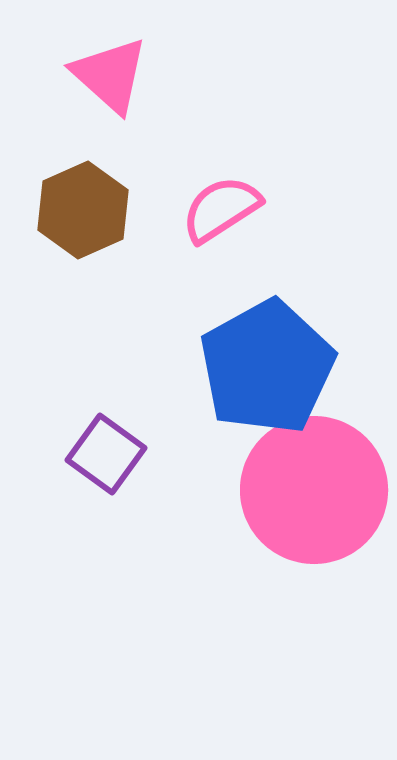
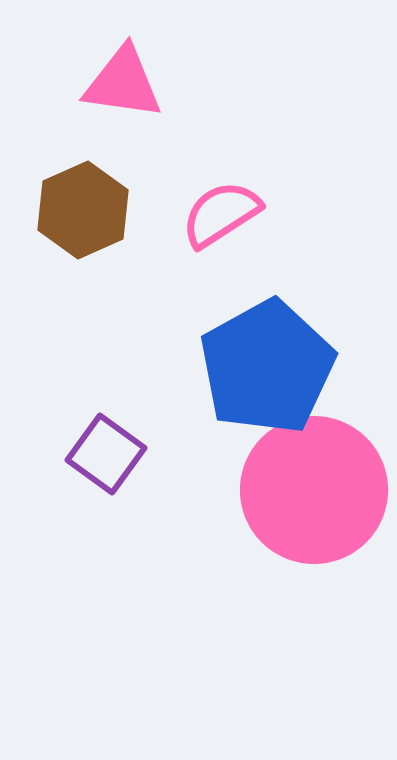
pink triangle: moved 13 px right, 8 px down; rotated 34 degrees counterclockwise
pink semicircle: moved 5 px down
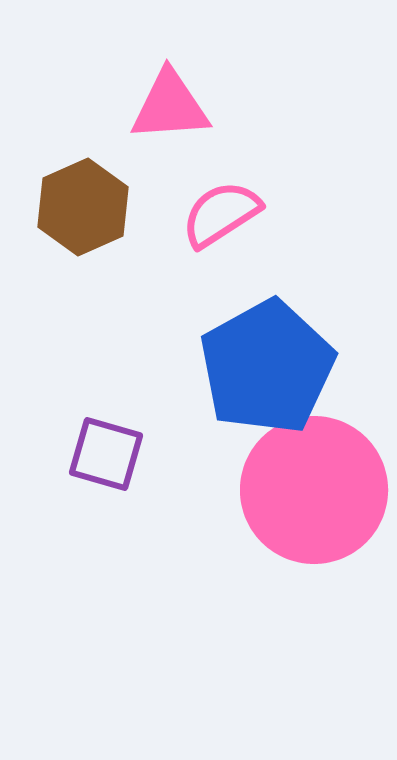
pink triangle: moved 47 px right, 23 px down; rotated 12 degrees counterclockwise
brown hexagon: moved 3 px up
purple square: rotated 20 degrees counterclockwise
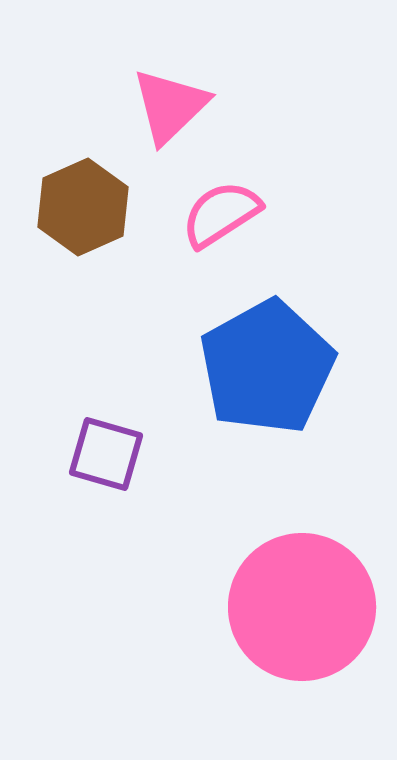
pink triangle: rotated 40 degrees counterclockwise
pink circle: moved 12 px left, 117 px down
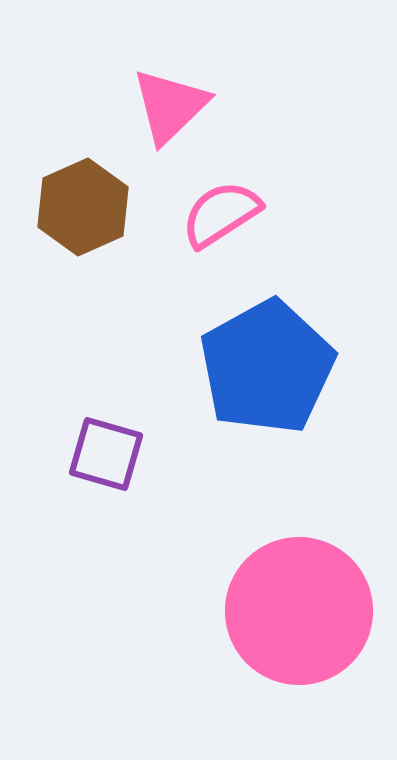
pink circle: moved 3 px left, 4 px down
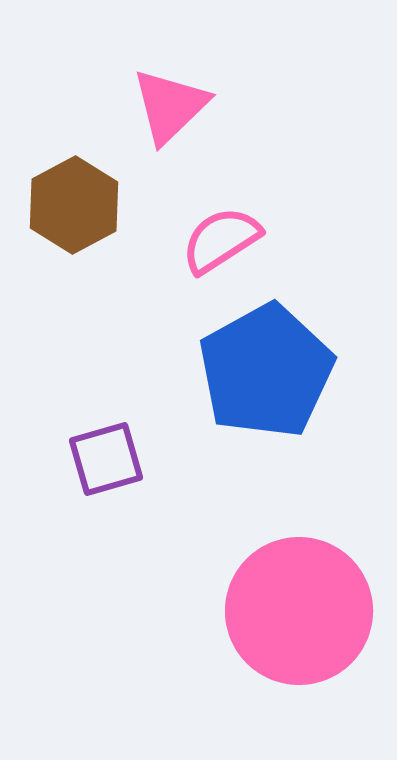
brown hexagon: moved 9 px left, 2 px up; rotated 4 degrees counterclockwise
pink semicircle: moved 26 px down
blue pentagon: moved 1 px left, 4 px down
purple square: moved 5 px down; rotated 32 degrees counterclockwise
